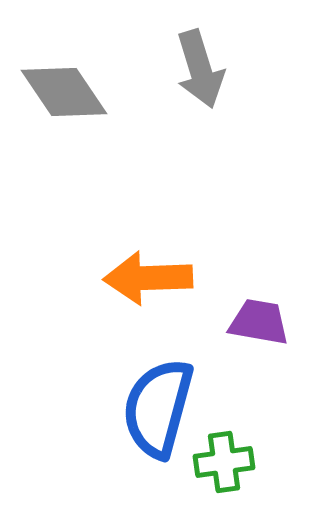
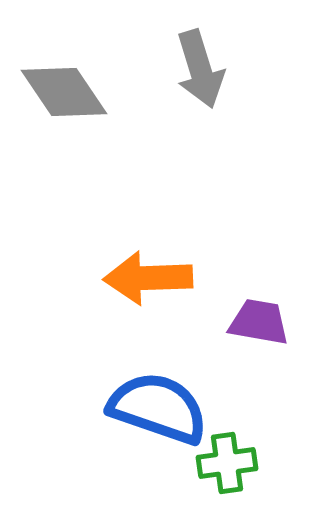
blue semicircle: rotated 94 degrees clockwise
green cross: moved 3 px right, 1 px down
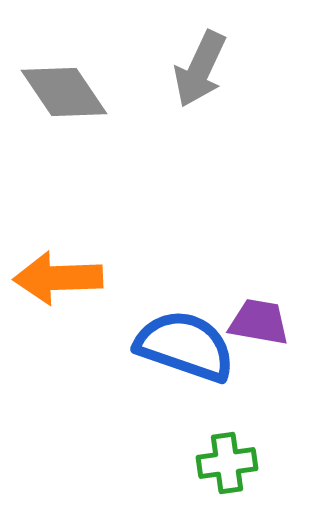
gray arrow: rotated 42 degrees clockwise
orange arrow: moved 90 px left
blue semicircle: moved 27 px right, 62 px up
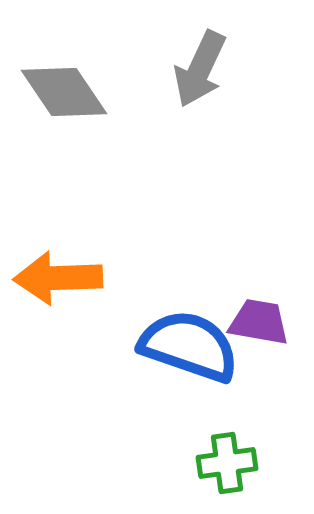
blue semicircle: moved 4 px right
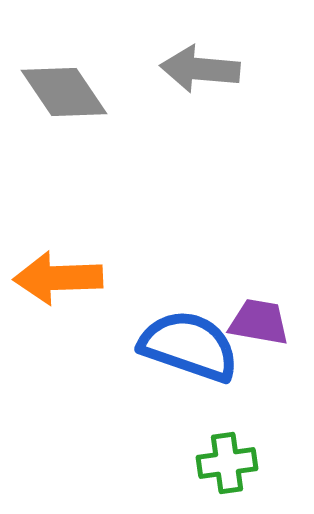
gray arrow: rotated 70 degrees clockwise
